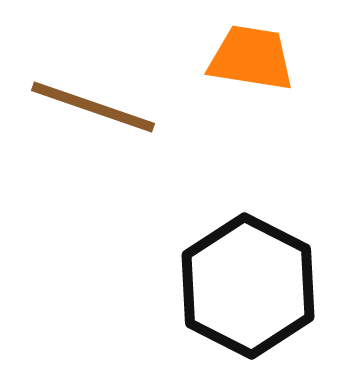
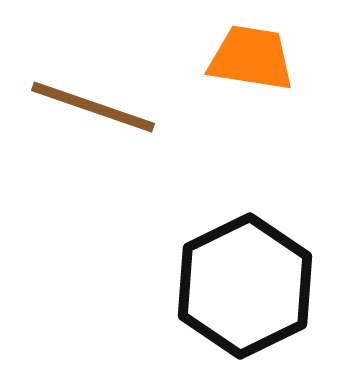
black hexagon: moved 3 px left; rotated 7 degrees clockwise
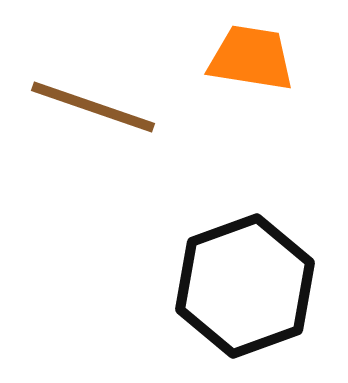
black hexagon: rotated 6 degrees clockwise
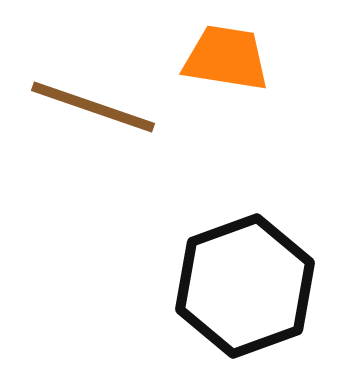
orange trapezoid: moved 25 px left
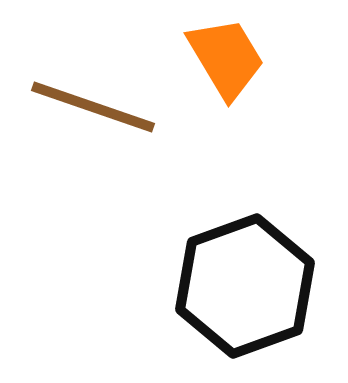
orange trapezoid: rotated 50 degrees clockwise
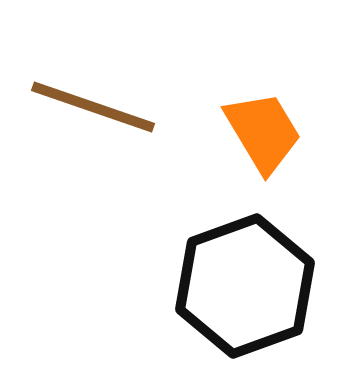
orange trapezoid: moved 37 px right, 74 px down
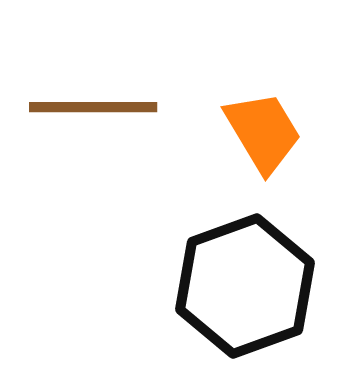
brown line: rotated 19 degrees counterclockwise
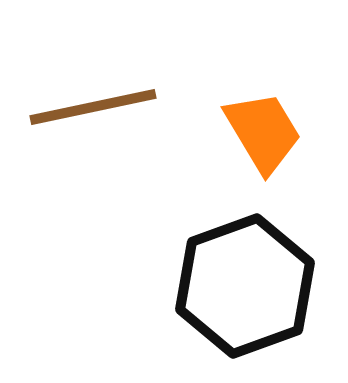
brown line: rotated 12 degrees counterclockwise
